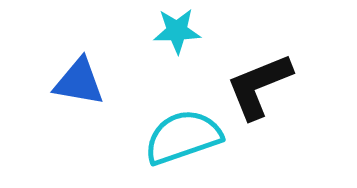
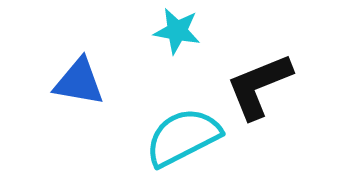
cyan star: rotated 12 degrees clockwise
cyan semicircle: rotated 8 degrees counterclockwise
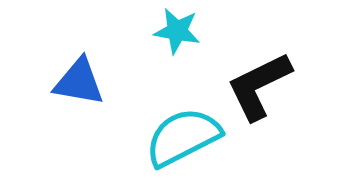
black L-shape: rotated 4 degrees counterclockwise
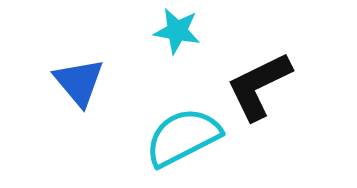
blue triangle: rotated 40 degrees clockwise
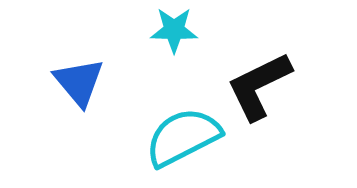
cyan star: moved 3 px left, 1 px up; rotated 9 degrees counterclockwise
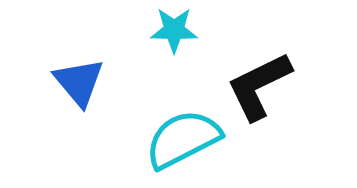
cyan semicircle: moved 2 px down
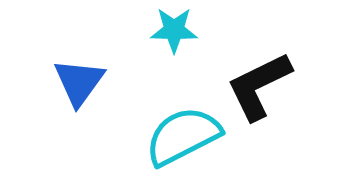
blue triangle: rotated 16 degrees clockwise
cyan semicircle: moved 3 px up
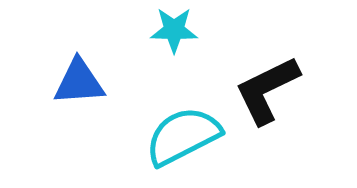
blue triangle: rotated 50 degrees clockwise
black L-shape: moved 8 px right, 4 px down
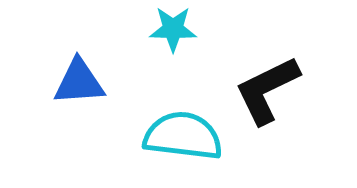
cyan star: moved 1 px left, 1 px up
cyan semicircle: rotated 34 degrees clockwise
